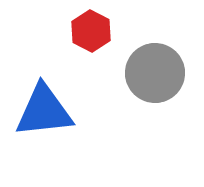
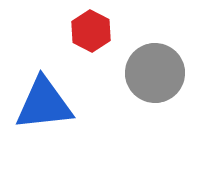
blue triangle: moved 7 px up
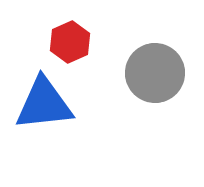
red hexagon: moved 21 px left, 11 px down; rotated 9 degrees clockwise
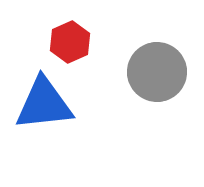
gray circle: moved 2 px right, 1 px up
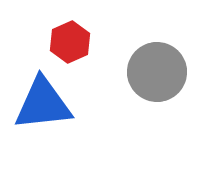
blue triangle: moved 1 px left
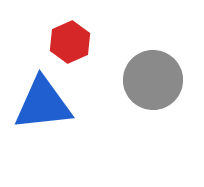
gray circle: moved 4 px left, 8 px down
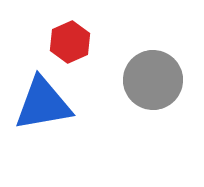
blue triangle: rotated 4 degrees counterclockwise
